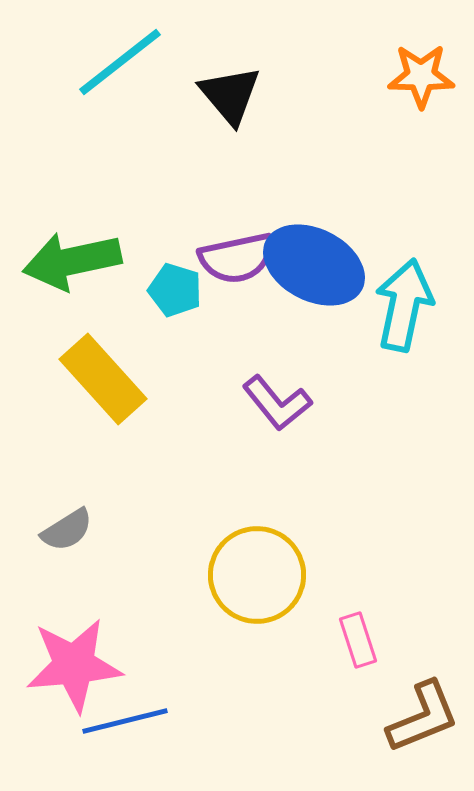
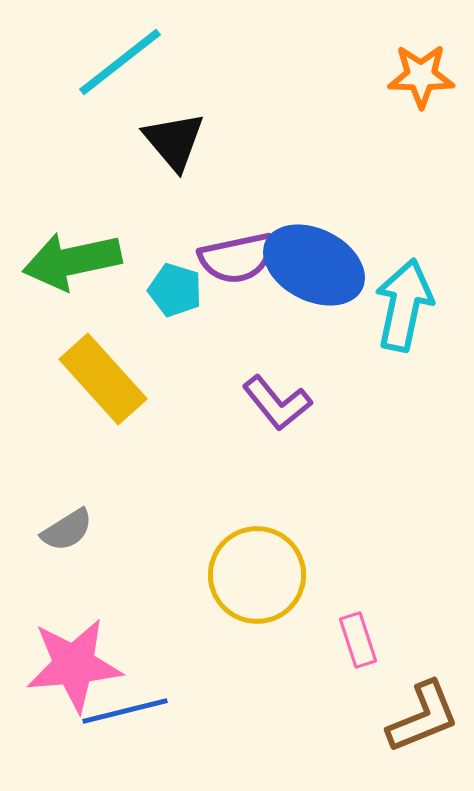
black triangle: moved 56 px left, 46 px down
blue line: moved 10 px up
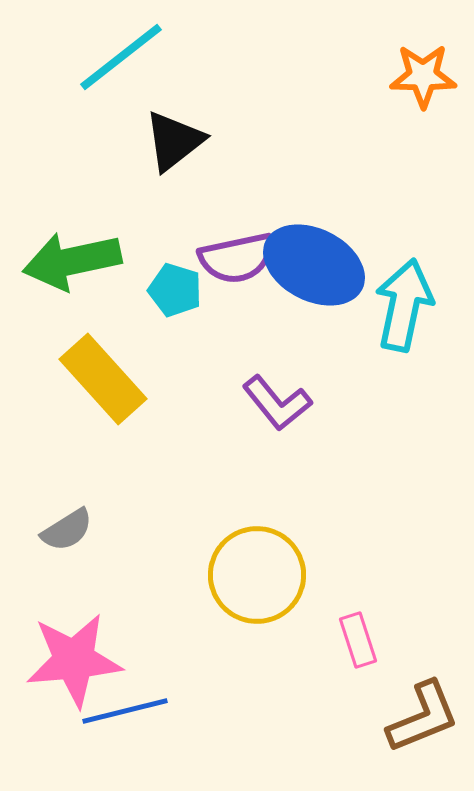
cyan line: moved 1 px right, 5 px up
orange star: moved 2 px right
black triangle: rotated 32 degrees clockwise
pink star: moved 5 px up
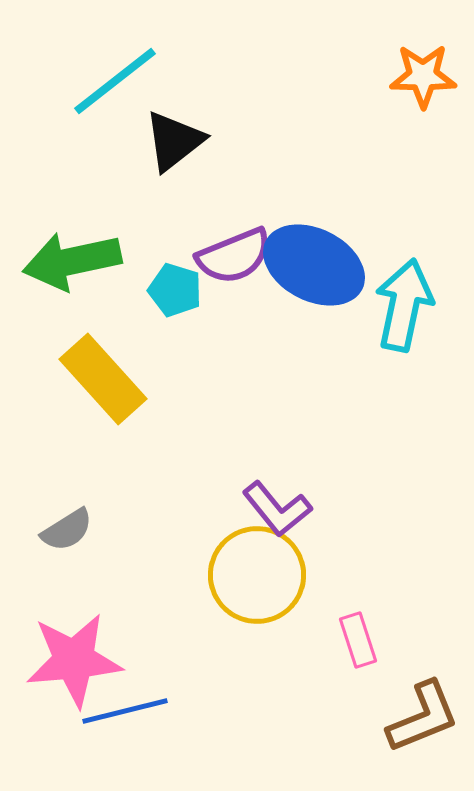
cyan line: moved 6 px left, 24 px down
purple semicircle: moved 3 px left, 2 px up; rotated 10 degrees counterclockwise
purple L-shape: moved 106 px down
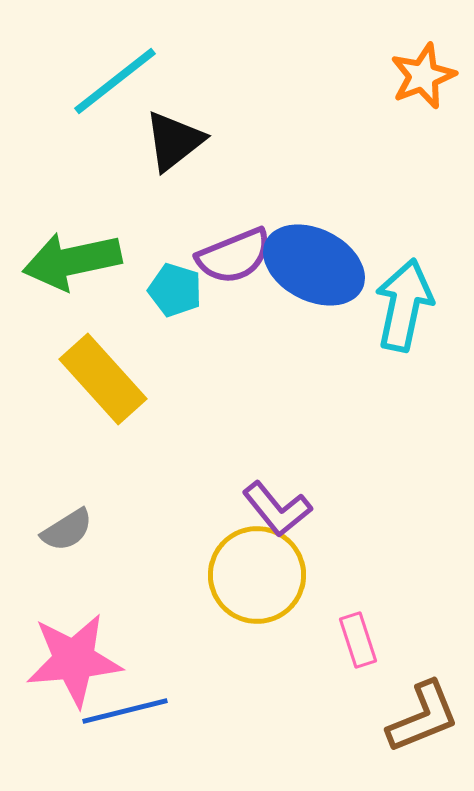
orange star: rotated 22 degrees counterclockwise
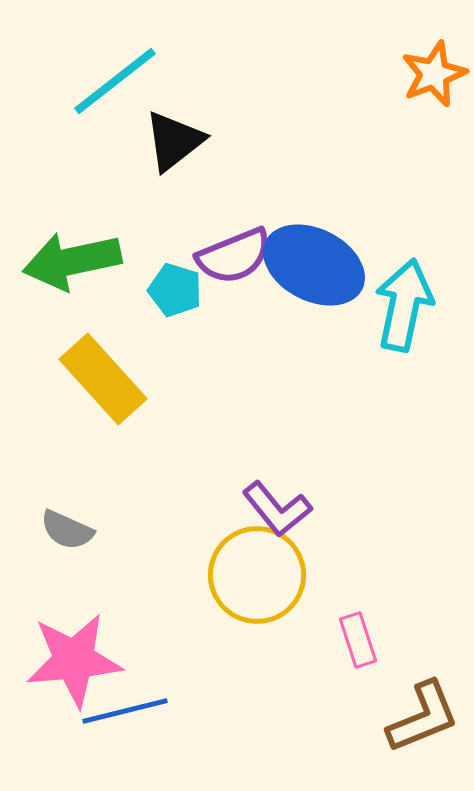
orange star: moved 11 px right, 2 px up
gray semicircle: rotated 56 degrees clockwise
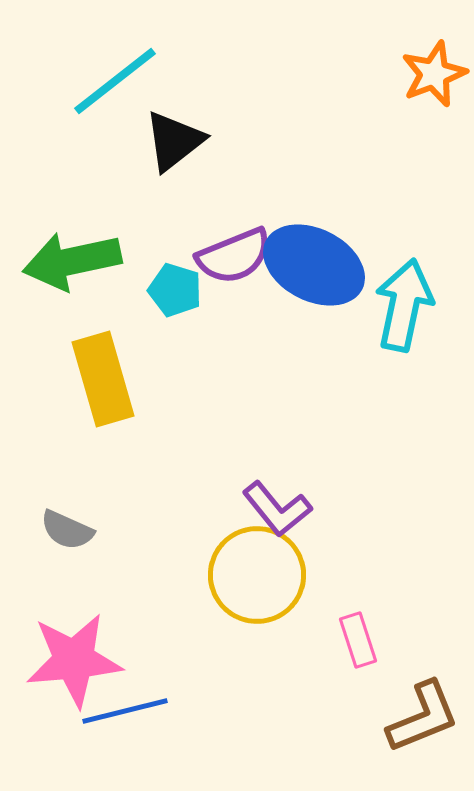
yellow rectangle: rotated 26 degrees clockwise
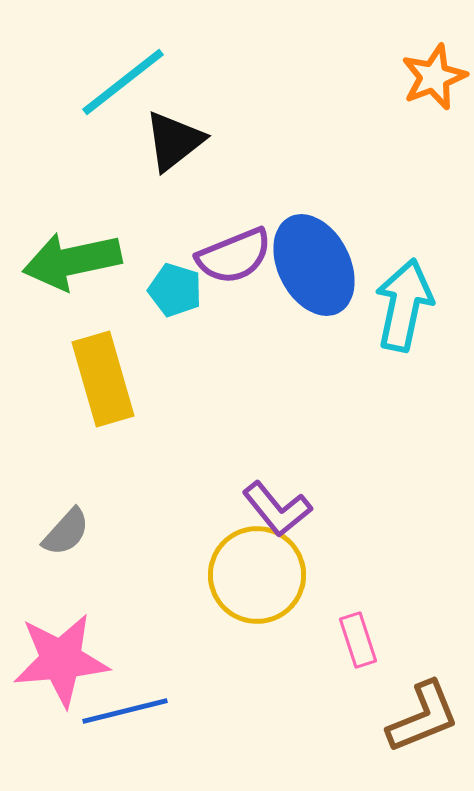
orange star: moved 3 px down
cyan line: moved 8 px right, 1 px down
blue ellipse: rotated 36 degrees clockwise
gray semicircle: moved 1 px left, 2 px down; rotated 72 degrees counterclockwise
pink star: moved 13 px left
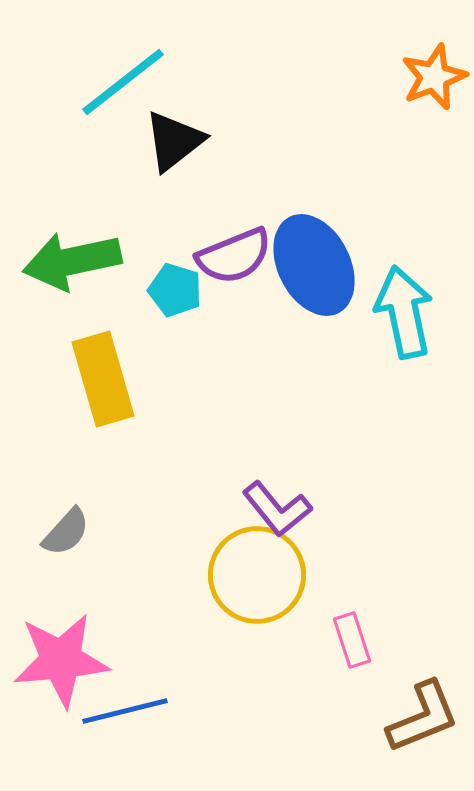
cyan arrow: moved 7 px down; rotated 24 degrees counterclockwise
pink rectangle: moved 6 px left
